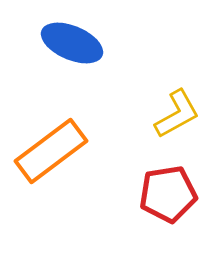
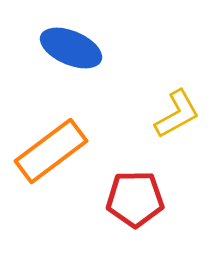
blue ellipse: moved 1 px left, 5 px down
red pentagon: moved 33 px left, 5 px down; rotated 8 degrees clockwise
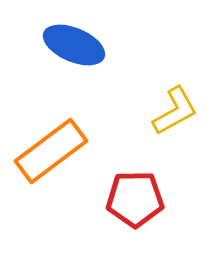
blue ellipse: moved 3 px right, 3 px up
yellow L-shape: moved 2 px left, 3 px up
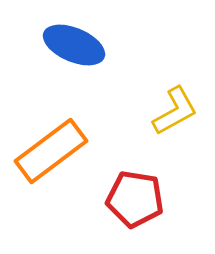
red pentagon: rotated 10 degrees clockwise
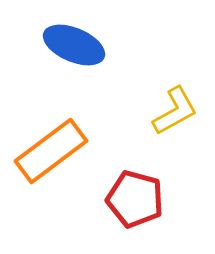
red pentagon: rotated 6 degrees clockwise
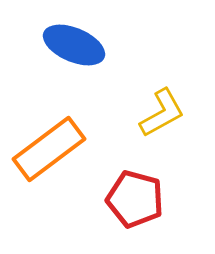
yellow L-shape: moved 13 px left, 2 px down
orange rectangle: moved 2 px left, 2 px up
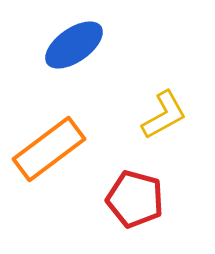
blue ellipse: rotated 58 degrees counterclockwise
yellow L-shape: moved 2 px right, 2 px down
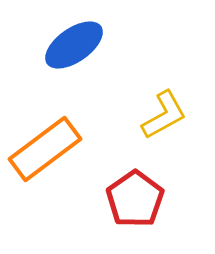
orange rectangle: moved 4 px left
red pentagon: rotated 22 degrees clockwise
